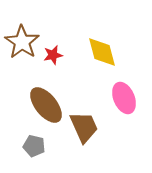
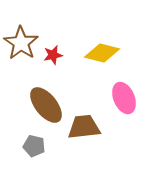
brown star: moved 1 px left, 1 px down
yellow diamond: moved 1 px down; rotated 60 degrees counterclockwise
brown trapezoid: rotated 72 degrees counterclockwise
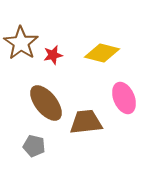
brown ellipse: moved 2 px up
brown trapezoid: moved 2 px right, 5 px up
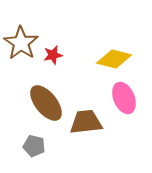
yellow diamond: moved 12 px right, 6 px down
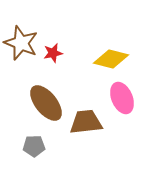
brown star: rotated 12 degrees counterclockwise
red star: moved 2 px up
yellow diamond: moved 3 px left
pink ellipse: moved 2 px left
gray pentagon: rotated 15 degrees counterclockwise
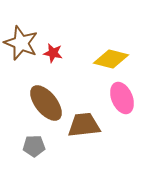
red star: rotated 24 degrees clockwise
brown trapezoid: moved 2 px left, 3 px down
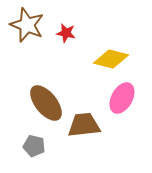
brown star: moved 6 px right, 18 px up
red star: moved 13 px right, 20 px up
pink ellipse: rotated 52 degrees clockwise
gray pentagon: rotated 15 degrees clockwise
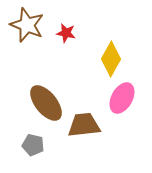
yellow diamond: rotated 76 degrees counterclockwise
gray pentagon: moved 1 px left, 1 px up
